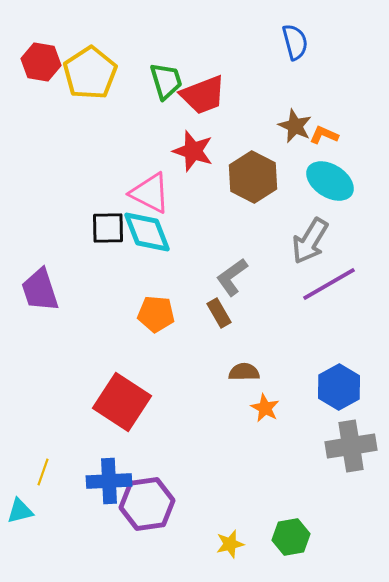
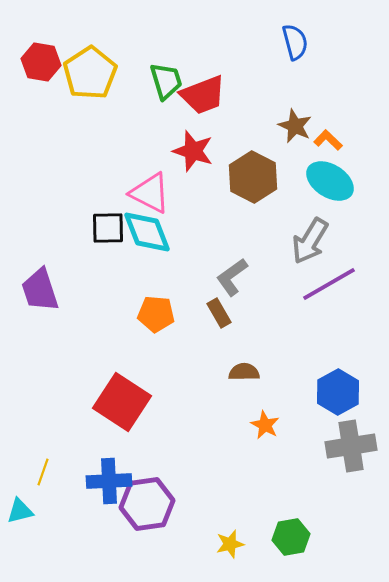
orange L-shape: moved 4 px right, 5 px down; rotated 20 degrees clockwise
blue hexagon: moved 1 px left, 5 px down
orange star: moved 17 px down
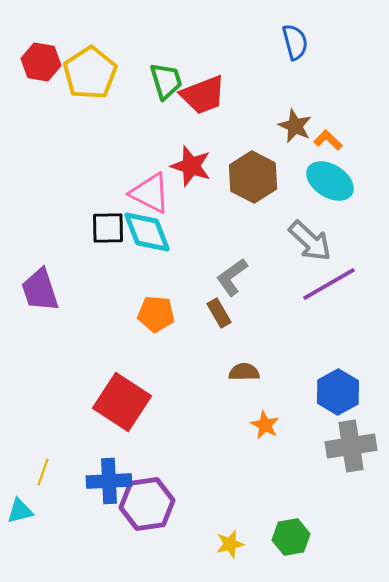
red star: moved 2 px left, 15 px down
gray arrow: rotated 78 degrees counterclockwise
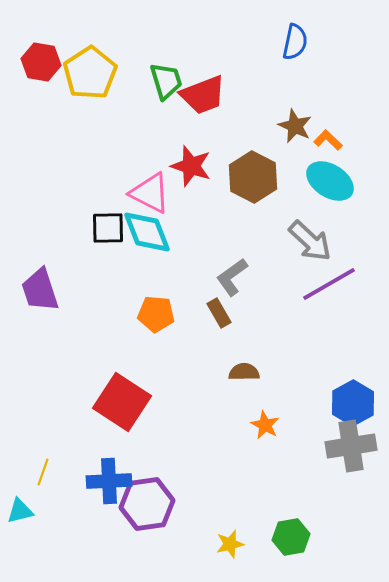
blue semicircle: rotated 27 degrees clockwise
blue hexagon: moved 15 px right, 11 px down
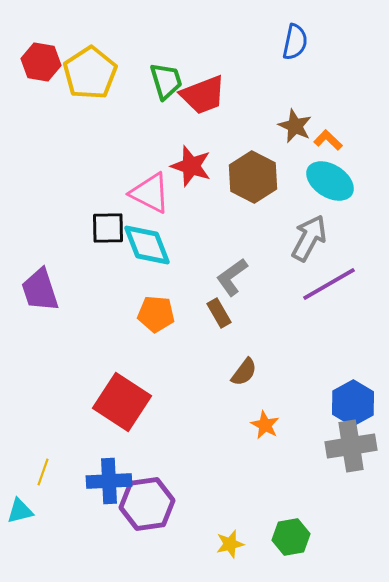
cyan diamond: moved 13 px down
gray arrow: moved 1 px left, 3 px up; rotated 105 degrees counterclockwise
brown semicircle: rotated 128 degrees clockwise
